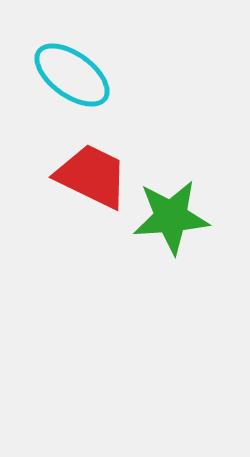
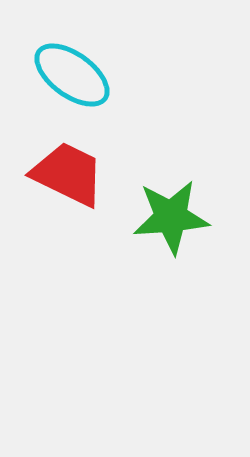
red trapezoid: moved 24 px left, 2 px up
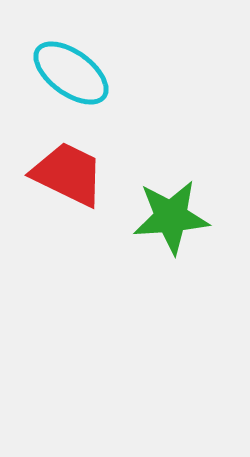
cyan ellipse: moved 1 px left, 2 px up
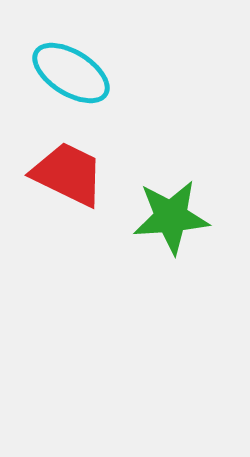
cyan ellipse: rotated 4 degrees counterclockwise
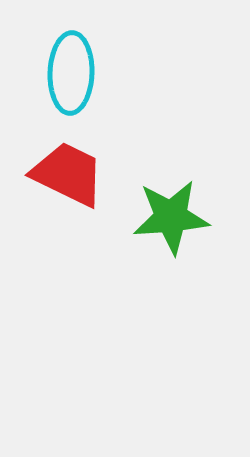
cyan ellipse: rotated 60 degrees clockwise
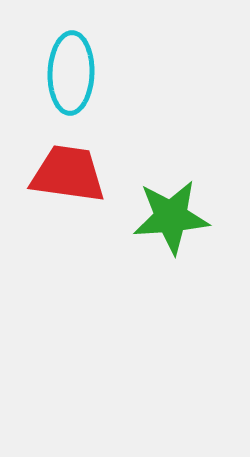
red trapezoid: rotated 18 degrees counterclockwise
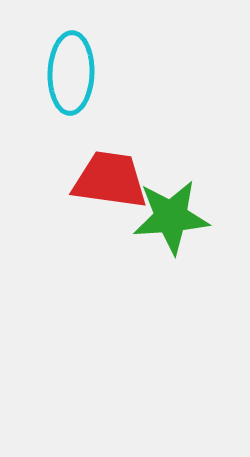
red trapezoid: moved 42 px right, 6 px down
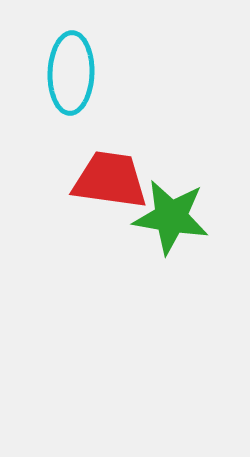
green star: rotated 14 degrees clockwise
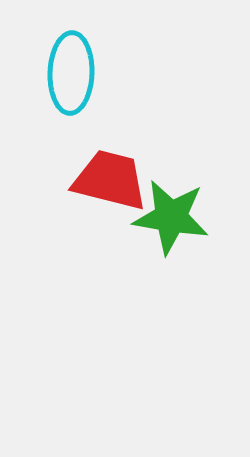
red trapezoid: rotated 6 degrees clockwise
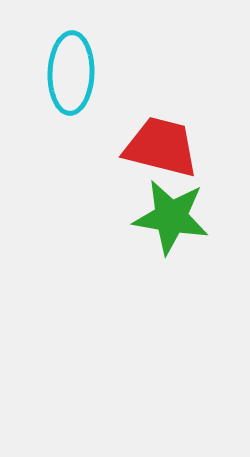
red trapezoid: moved 51 px right, 33 px up
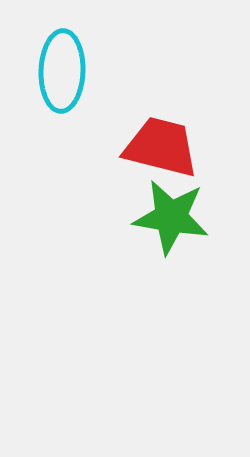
cyan ellipse: moved 9 px left, 2 px up
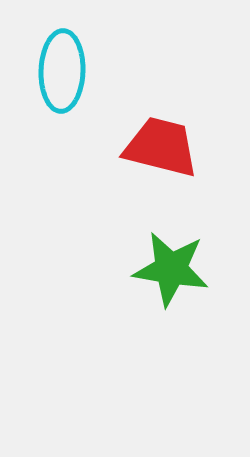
green star: moved 52 px down
